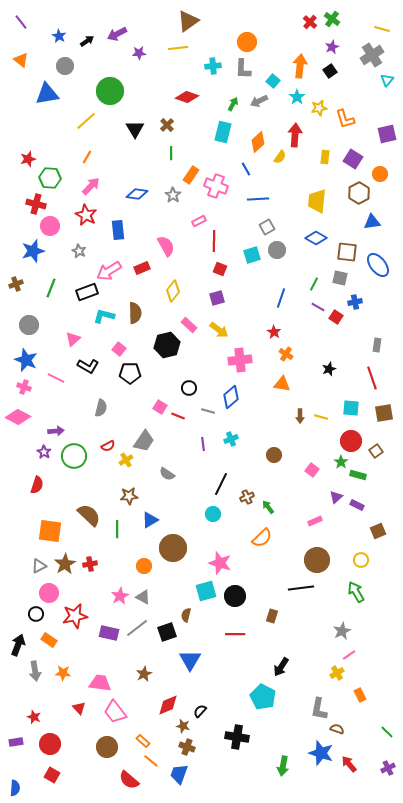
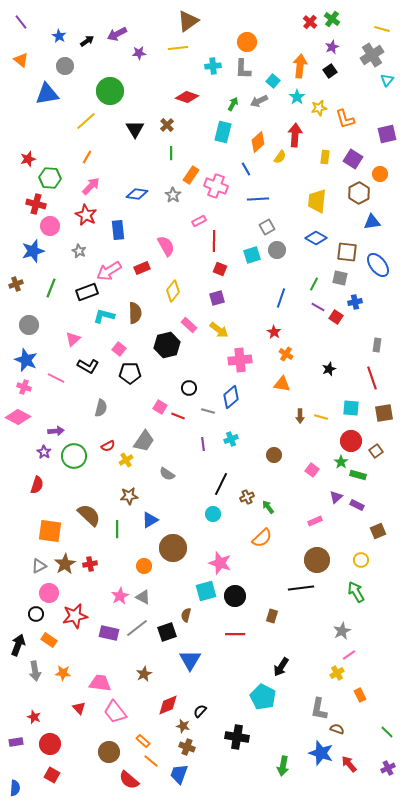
brown circle at (107, 747): moved 2 px right, 5 px down
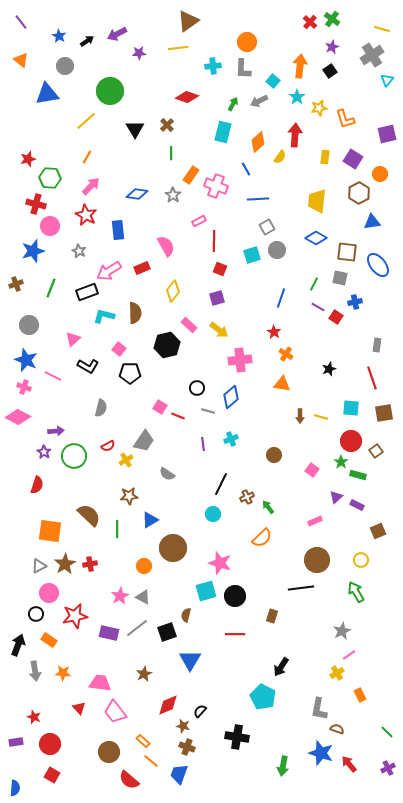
pink line at (56, 378): moved 3 px left, 2 px up
black circle at (189, 388): moved 8 px right
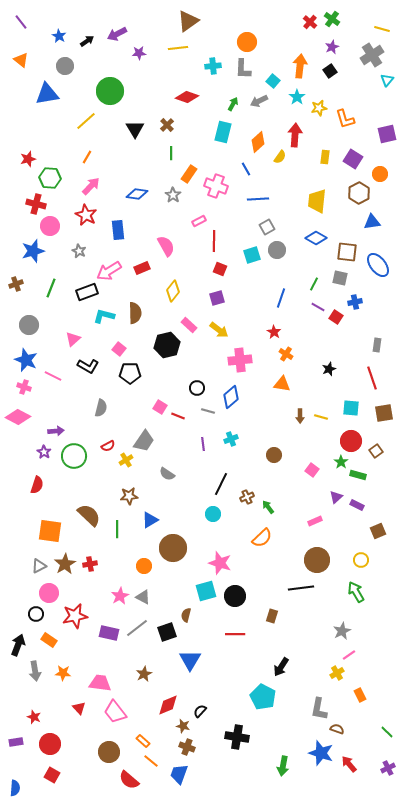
orange rectangle at (191, 175): moved 2 px left, 1 px up
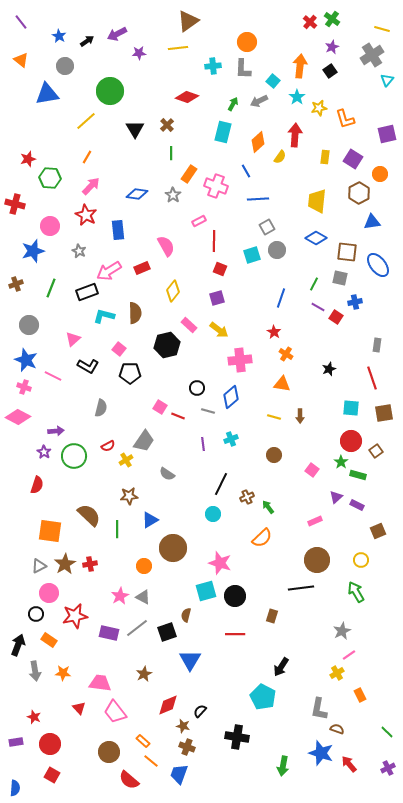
blue line at (246, 169): moved 2 px down
red cross at (36, 204): moved 21 px left
yellow line at (321, 417): moved 47 px left
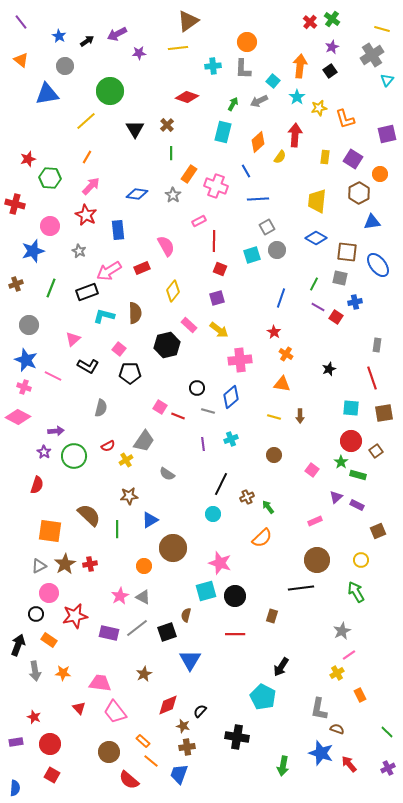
brown cross at (187, 747): rotated 28 degrees counterclockwise
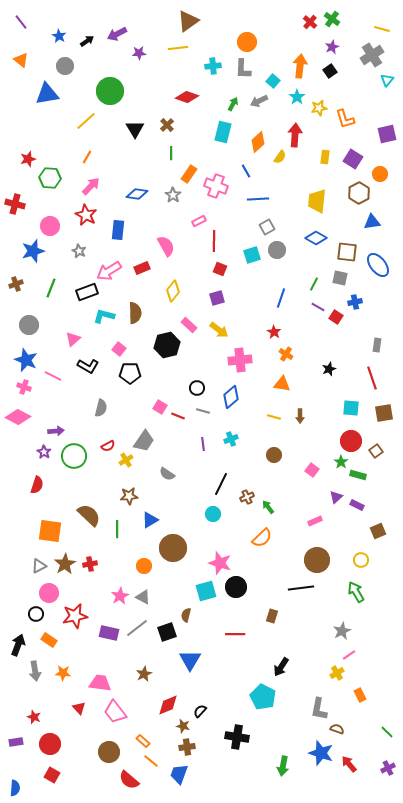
blue rectangle at (118, 230): rotated 12 degrees clockwise
gray line at (208, 411): moved 5 px left
black circle at (235, 596): moved 1 px right, 9 px up
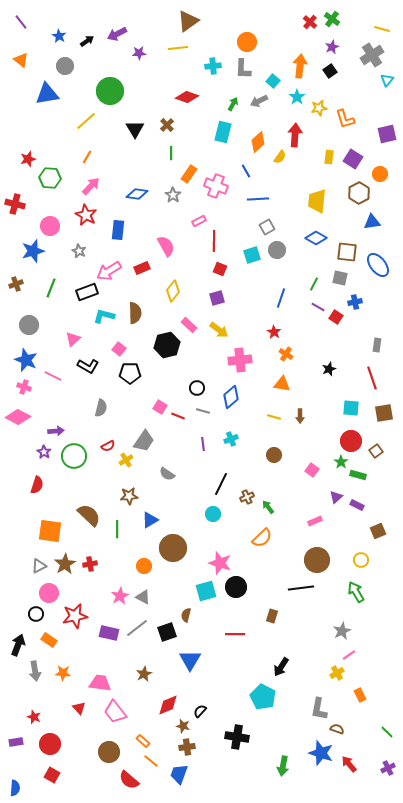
yellow rectangle at (325, 157): moved 4 px right
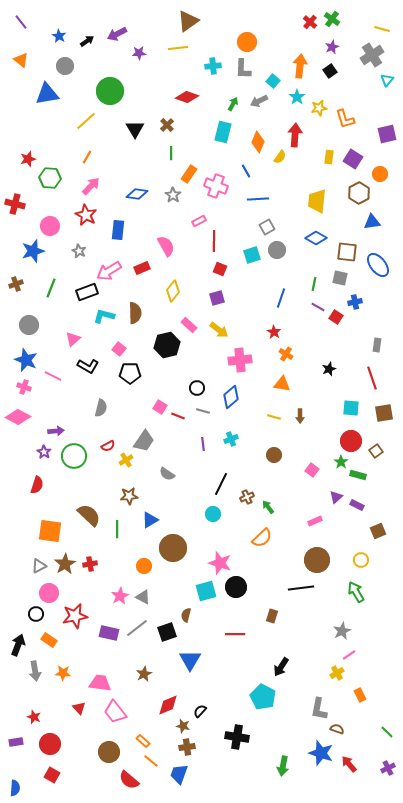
orange diamond at (258, 142): rotated 25 degrees counterclockwise
green line at (314, 284): rotated 16 degrees counterclockwise
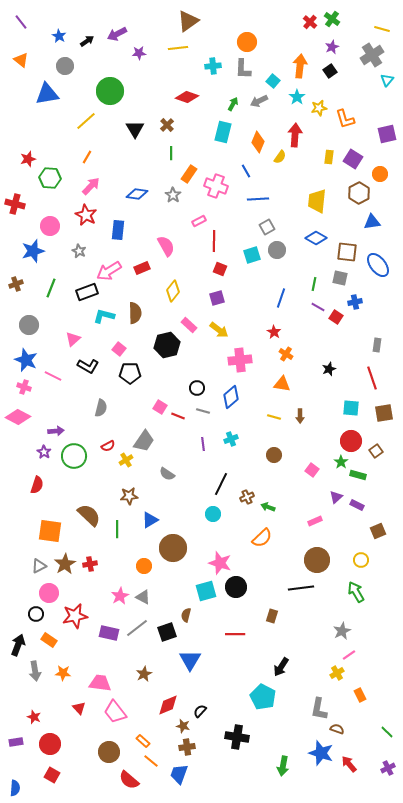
green arrow at (268, 507): rotated 32 degrees counterclockwise
